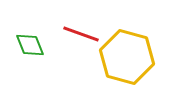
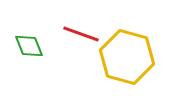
green diamond: moved 1 px left, 1 px down
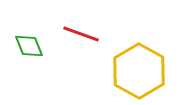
yellow hexagon: moved 12 px right, 14 px down; rotated 14 degrees clockwise
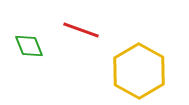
red line: moved 4 px up
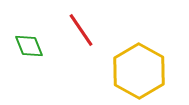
red line: rotated 36 degrees clockwise
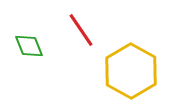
yellow hexagon: moved 8 px left
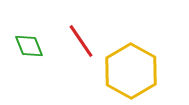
red line: moved 11 px down
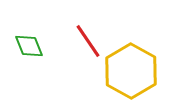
red line: moved 7 px right
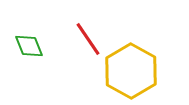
red line: moved 2 px up
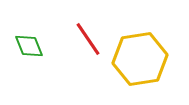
yellow hexagon: moved 9 px right, 12 px up; rotated 22 degrees clockwise
